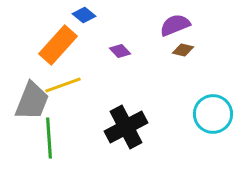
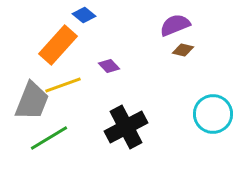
purple diamond: moved 11 px left, 15 px down
green line: rotated 63 degrees clockwise
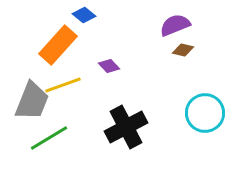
cyan circle: moved 8 px left, 1 px up
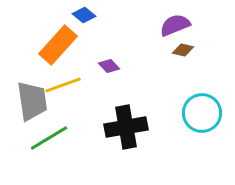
gray trapezoid: rotated 30 degrees counterclockwise
cyan circle: moved 3 px left
black cross: rotated 18 degrees clockwise
